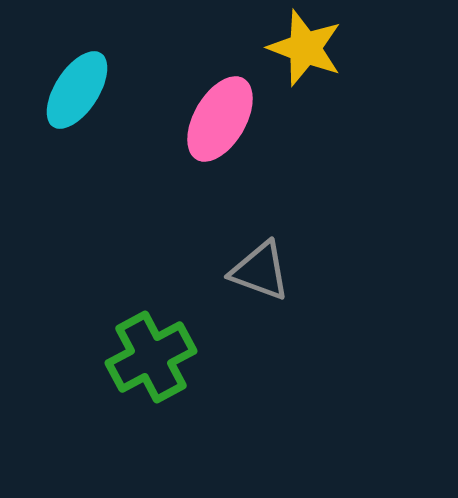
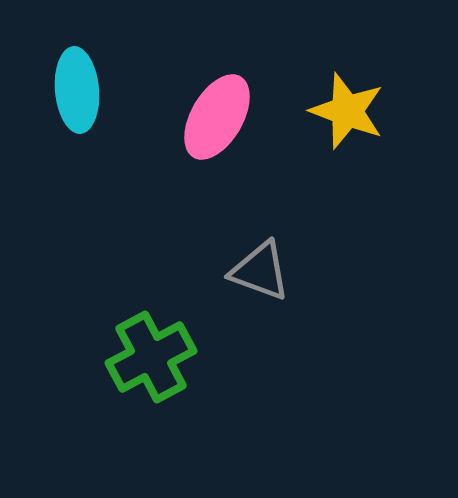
yellow star: moved 42 px right, 63 px down
cyan ellipse: rotated 38 degrees counterclockwise
pink ellipse: moved 3 px left, 2 px up
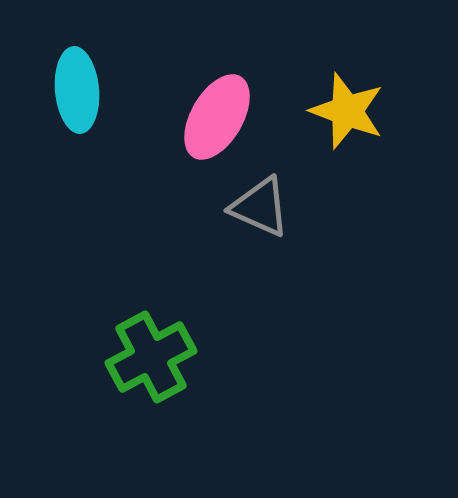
gray triangle: moved 64 px up; rotated 4 degrees clockwise
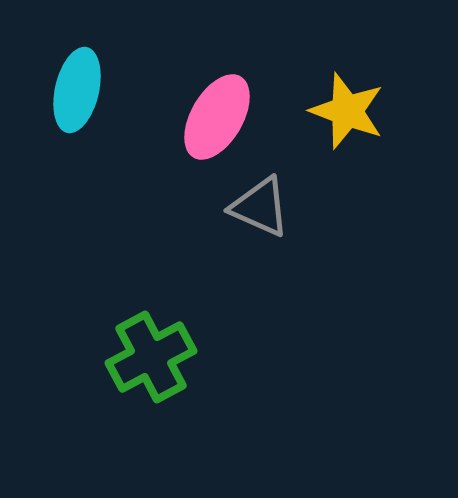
cyan ellipse: rotated 18 degrees clockwise
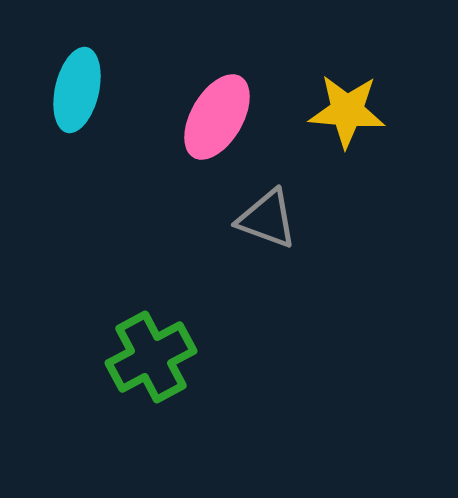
yellow star: rotated 16 degrees counterclockwise
gray triangle: moved 7 px right, 12 px down; rotated 4 degrees counterclockwise
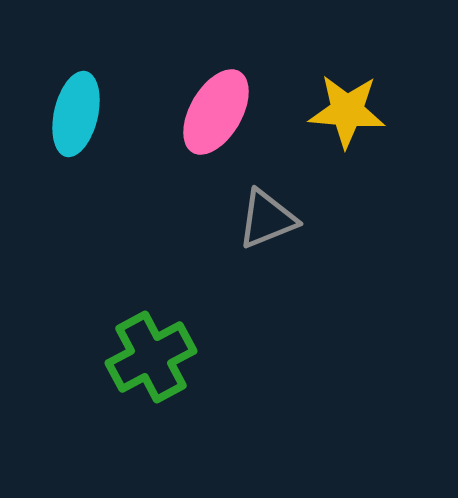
cyan ellipse: moved 1 px left, 24 px down
pink ellipse: moved 1 px left, 5 px up
gray triangle: rotated 42 degrees counterclockwise
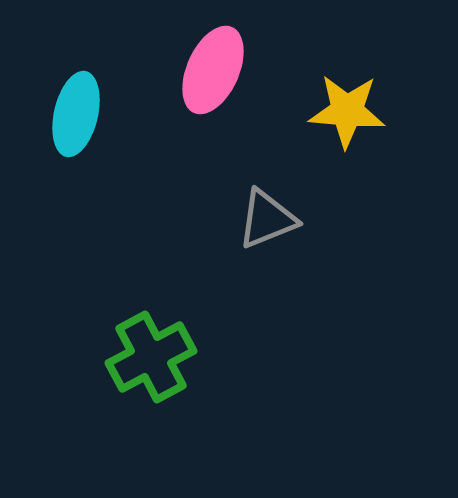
pink ellipse: moved 3 px left, 42 px up; rotated 6 degrees counterclockwise
